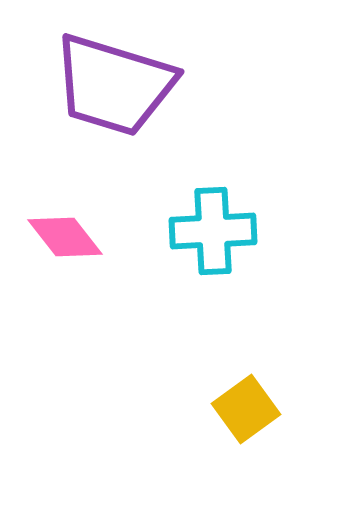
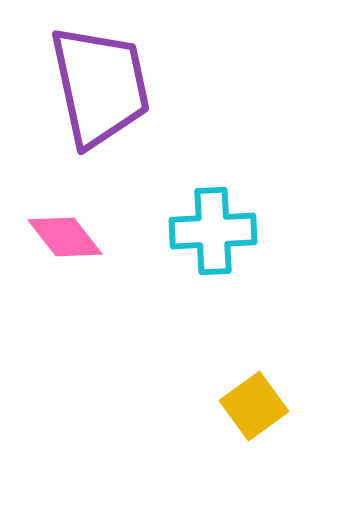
purple trapezoid: moved 14 px left, 1 px down; rotated 119 degrees counterclockwise
yellow square: moved 8 px right, 3 px up
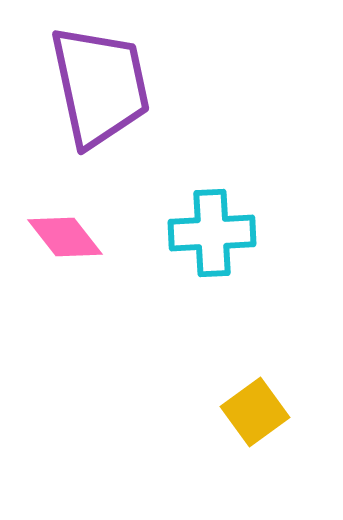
cyan cross: moved 1 px left, 2 px down
yellow square: moved 1 px right, 6 px down
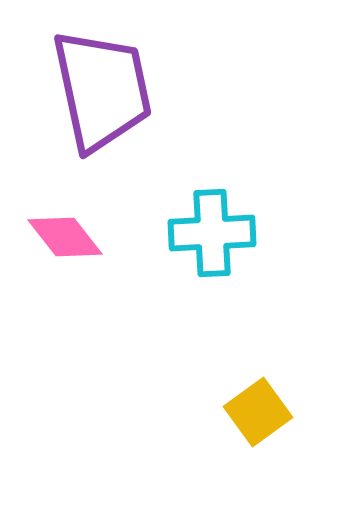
purple trapezoid: moved 2 px right, 4 px down
yellow square: moved 3 px right
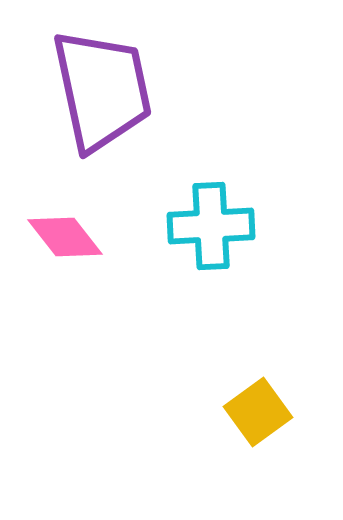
cyan cross: moved 1 px left, 7 px up
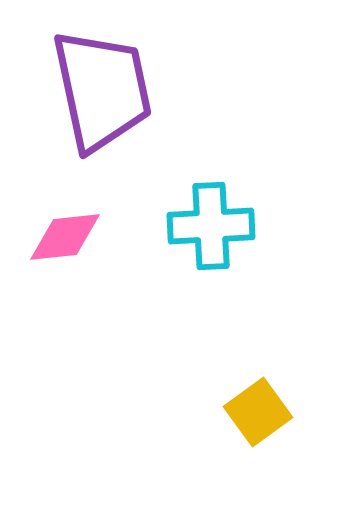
pink diamond: rotated 58 degrees counterclockwise
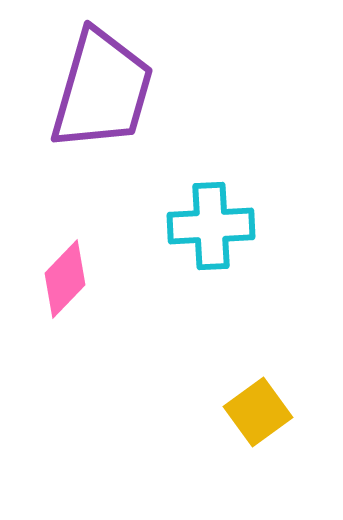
purple trapezoid: rotated 28 degrees clockwise
pink diamond: moved 42 px down; rotated 40 degrees counterclockwise
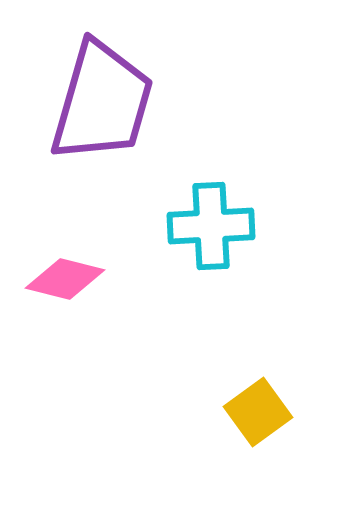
purple trapezoid: moved 12 px down
pink diamond: rotated 60 degrees clockwise
